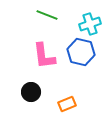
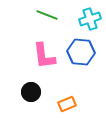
cyan cross: moved 5 px up
blue hexagon: rotated 8 degrees counterclockwise
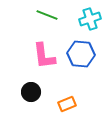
blue hexagon: moved 2 px down
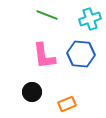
black circle: moved 1 px right
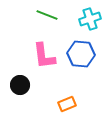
black circle: moved 12 px left, 7 px up
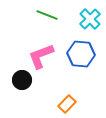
cyan cross: rotated 25 degrees counterclockwise
pink L-shape: moved 3 px left; rotated 76 degrees clockwise
black circle: moved 2 px right, 5 px up
orange rectangle: rotated 24 degrees counterclockwise
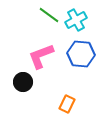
green line: moved 2 px right; rotated 15 degrees clockwise
cyan cross: moved 14 px left, 1 px down; rotated 15 degrees clockwise
black circle: moved 1 px right, 2 px down
orange rectangle: rotated 18 degrees counterclockwise
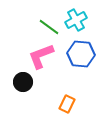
green line: moved 12 px down
